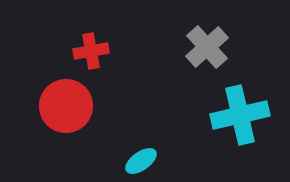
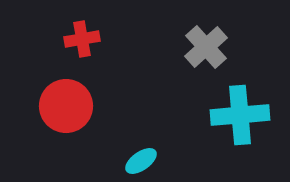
gray cross: moved 1 px left
red cross: moved 9 px left, 12 px up
cyan cross: rotated 8 degrees clockwise
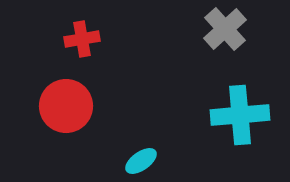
gray cross: moved 19 px right, 18 px up
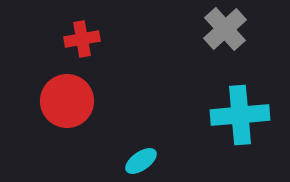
red circle: moved 1 px right, 5 px up
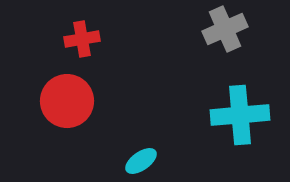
gray cross: rotated 18 degrees clockwise
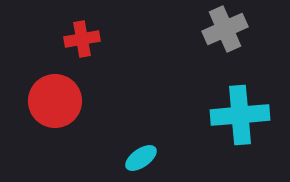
red circle: moved 12 px left
cyan ellipse: moved 3 px up
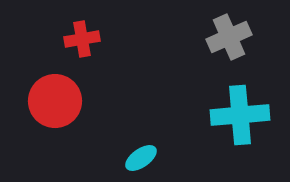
gray cross: moved 4 px right, 8 px down
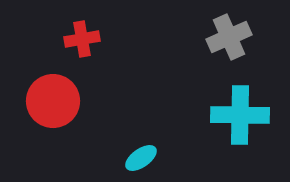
red circle: moved 2 px left
cyan cross: rotated 6 degrees clockwise
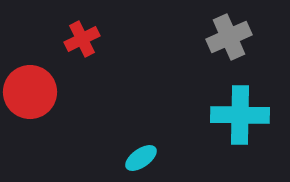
red cross: rotated 16 degrees counterclockwise
red circle: moved 23 px left, 9 px up
